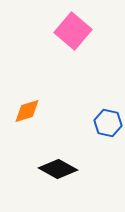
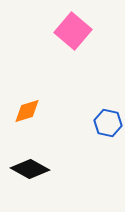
black diamond: moved 28 px left
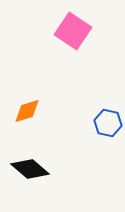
pink square: rotated 6 degrees counterclockwise
black diamond: rotated 12 degrees clockwise
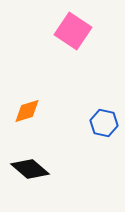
blue hexagon: moved 4 px left
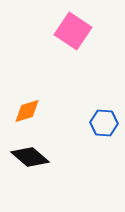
blue hexagon: rotated 8 degrees counterclockwise
black diamond: moved 12 px up
